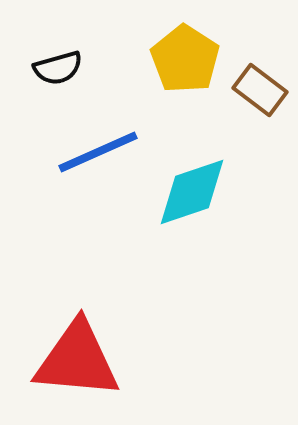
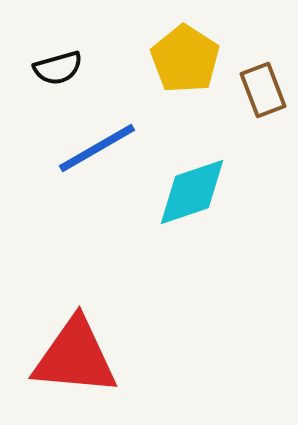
brown rectangle: moved 3 px right; rotated 32 degrees clockwise
blue line: moved 1 px left, 4 px up; rotated 6 degrees counterclockwise
red triangle: moved 2 px left, 3 px up
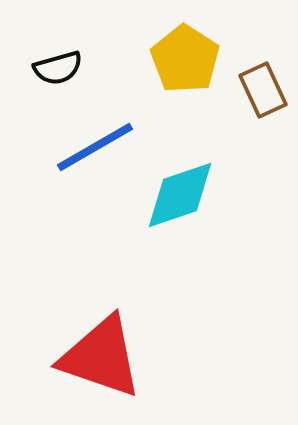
brown rectangle: rotated 4 degrees counterclockwise
blue line: moved 2 px left, 1 px up
cyan diamond: moved 12 px left, 3 px down
red triangle: moved 26 px right; rotated 14 degrees clockwise
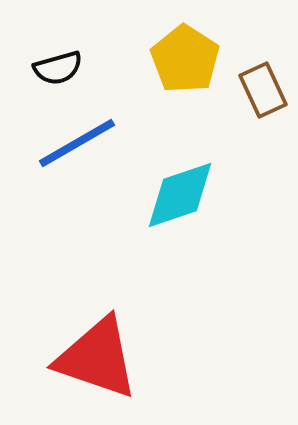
blue line: moved 18 px left, 4 px up
red triangle: moved 4 px left, 1 px down
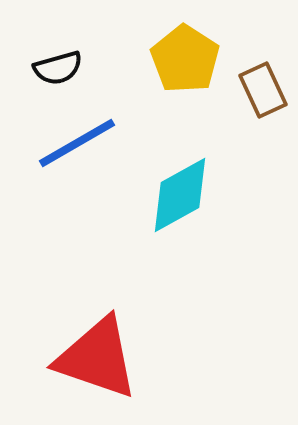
cyan diamond: rotated 10 degrees counterclockwise
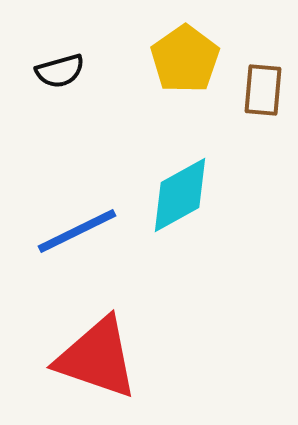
yellow pentagon: rotated 4 degrees clockwise
black semicircle: moved 2 px right, 3 px down
brown rectangle: rotated 30 degrees clockwise
blue line: moved 88 px down; rotated 4 degrees clockwise
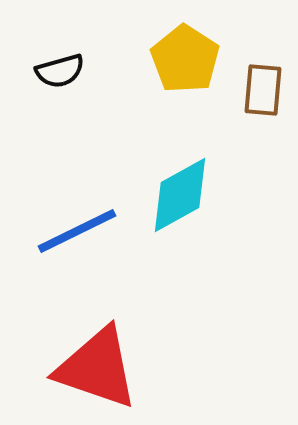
yellow pentagon: rotated 4 degrees counterclockwise
red triangle: moved 10 px down
